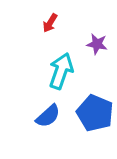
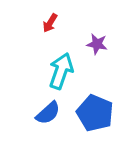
blue semicircle: moved 3 px up
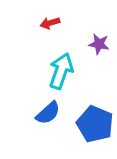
red arrow: rotated 42 degrees clockwise
purple star: moved 2 px right
blue pentagon: moved 11 px down
